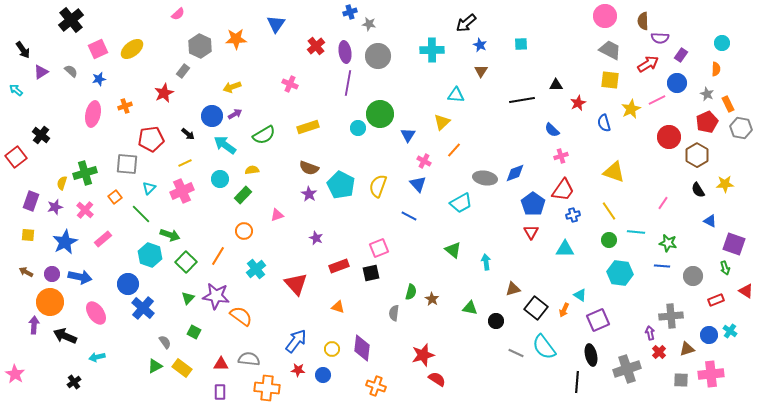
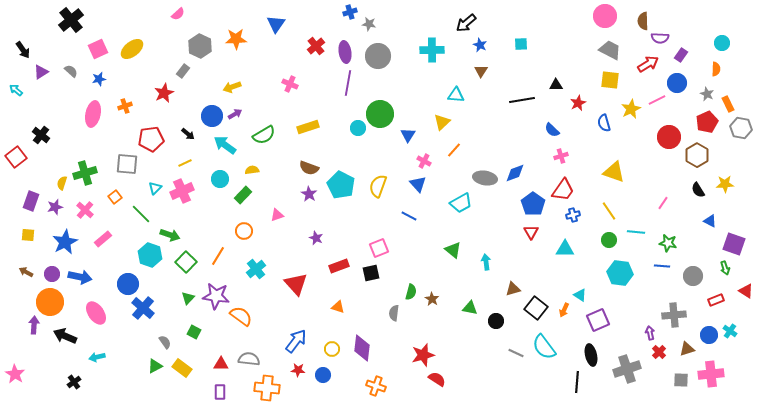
cyan triangle at (149, 188): moved 6 px right
gray cross at (671, 316): moved 3 px right, 1 px up
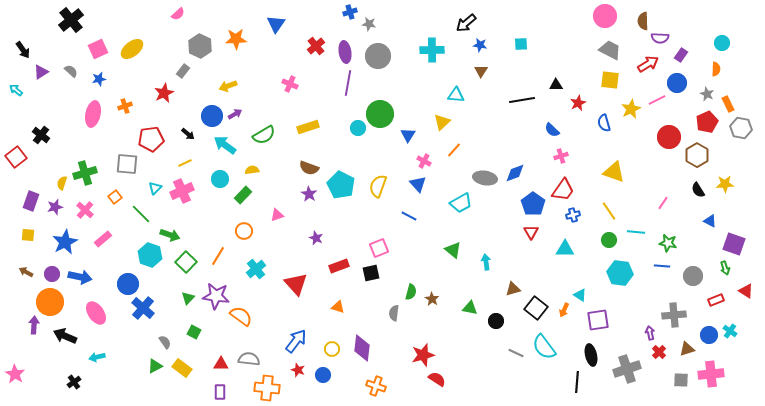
blue star at (480, 45): rotated 16 degrees counterclockwise
yellow arrow at (232, 87): moved 4 px left, 1 px up
purple square at (598, 320): rotated 15 degrees clockwise
red star at (298, 370): rotated 16 degrees clockwise
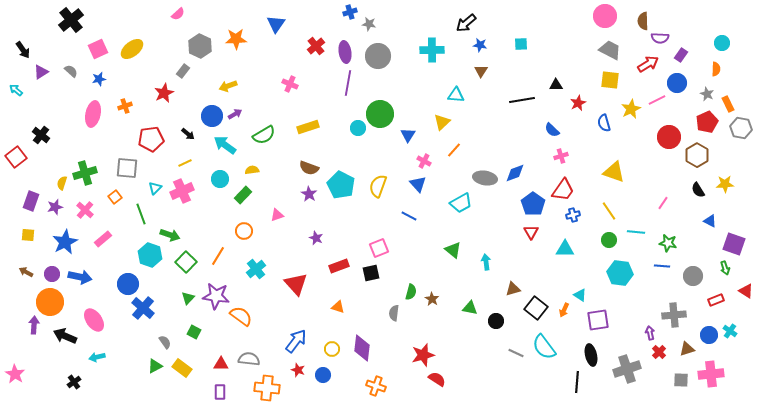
gray square at (127, 164): moved 4 px down
green line at (141, 214): rotated 25 degrees clockwise
pink ellipse at (96, 313): moved 2 px left, 7 px down
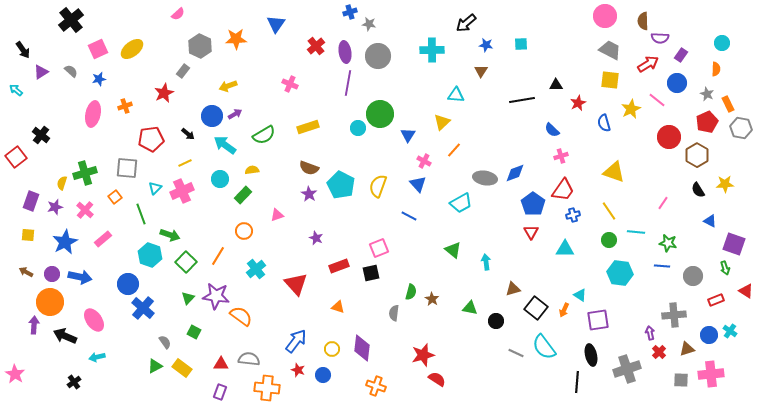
blue star at (480, 45): moved 6 px right
pink line at (657, 100): rotated 66 degrees clockwise
purple rectangle at (220, 392): rotated 21 degrees clockwise
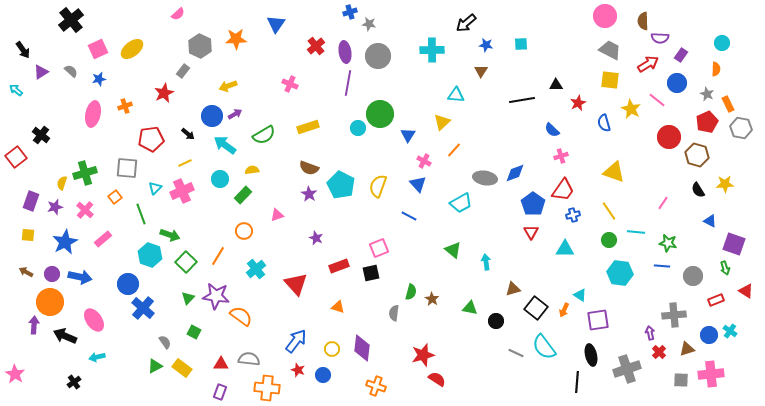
yellow star at (631, 109): rotated 18 degrees counterclockwise
brown hexagon at (697, 155): rotated 15 degrees counterclockwise
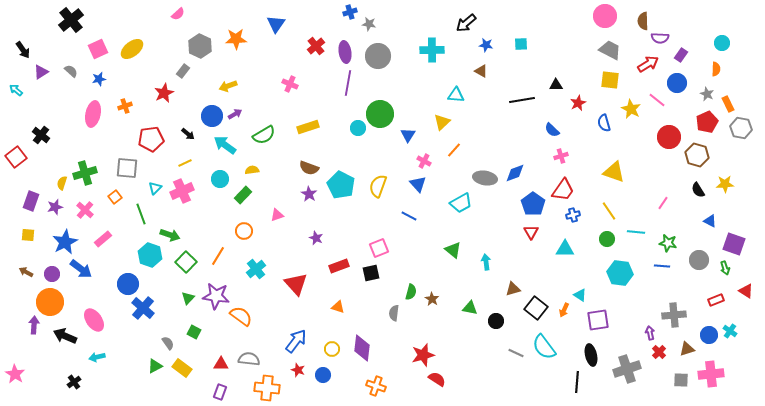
brown triangle at (481, 71): rotated 32 degrees counterclockwise
green circle at (609, 240): moved 2 px left, 1 px up
gray circle at (693, 276): moved 6 px right, 16 px up
blue arrow at (80, 277): moved 1 px right, 8 px up; rotated 25 degrees clockwise
gray semicircle at (165, 342): moved 3 px right, 1 px down
